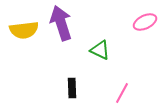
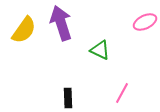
yellow semicircle: rotated 48 degrees counterclockwise
black rectangle: moved 4 px left, 10 px down
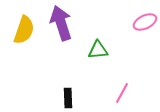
yellow semicircle: rotated 16 degrees counterclockwise
green triangle: moved 2 px left; rotated 30 degrees counterclockwise
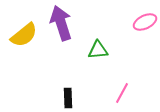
yellow semicircle: moved 5 px down; rotated 32 degrees clockwise
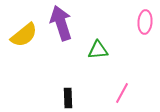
pink ellipse: rotated 60 degrees counterclockwise
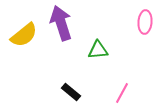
black rectangle: moved 3 px right, 6 px up; rotated 48 degrees counterclockwise
